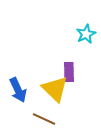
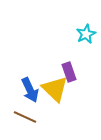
purple rectangle: rotated 18 degrees counterclockwise
blue arrow: moved 12 px right
brown line: moved 19 px left, 2 px up
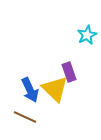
cyan star: moved 1 px right, 1 px down
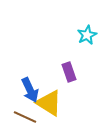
yellow triangle: moved 6 px left, 14 px down; rotated 12 degrees counterclockwise
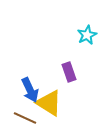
brown line: moved 1 px down
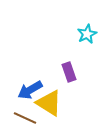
cyan star: moved 1 px up
blue arrow: rotated 85 degrees clockwise
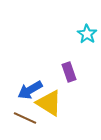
cyan star: rotated 12 degrees counterclockwise
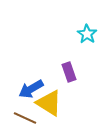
blue arrow: moved 1 px right, 1 px up
